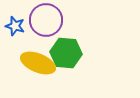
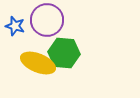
purple circle: moved 1 px right
green hexagon: moved 2 px left
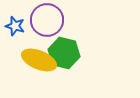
green hexagon: rotated 8 degrees clockwise
yellow ellipse: moved 1 px right, 3 px up
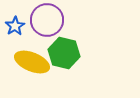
blue star: rotated 24 degrees clockwise
yellow ellipse: moved 7 px left, 2 px down
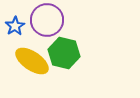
yellow ellipse: moved 1 px up; rotated 12 degrees clockwise
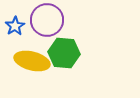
green hexagon: rotated 8 degrees counterclockwise
yellow ellipse: rotated 20 degrees counterclockwise
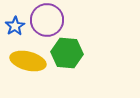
green hexagon: moved 3 px right
yellow ellipse: moved 4 px left
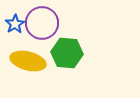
purple circle: moved 5 px left, 3 px down
blue star: moved 2 px up
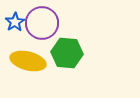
blue star: moved 2 px up
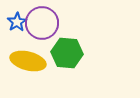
blue star: moved 2 px right
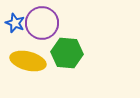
blue star: moved 2 px left, 1 px down; rotated 18 degrees counterclockwise
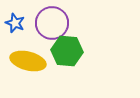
purple circle: moved 10 px right
green hexagon: moved 2 px up
